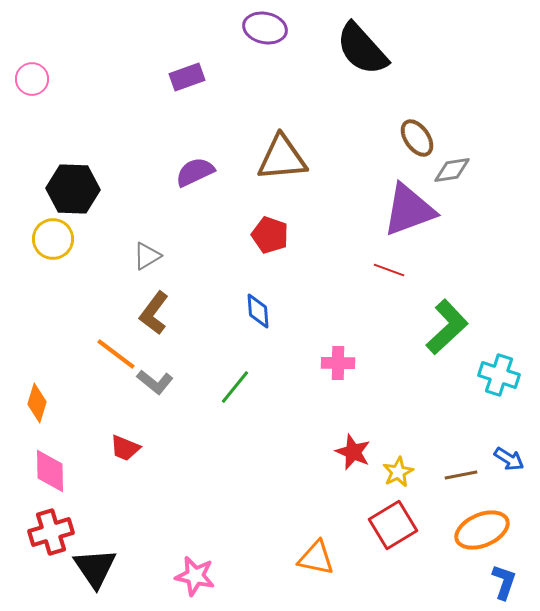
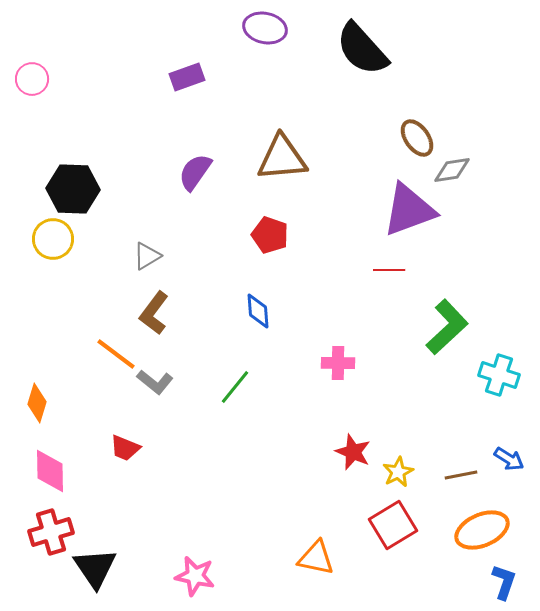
purple semicircle: rotated 30 degrees counterclockwise
red line: rotated 20 degrees counterclockwise
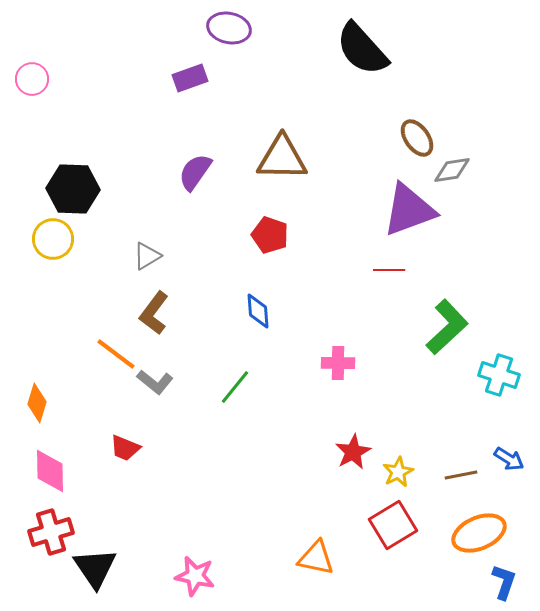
purple ellipse: moved 36 px left
purple rectangle: moved 3 px right, 1 px down
brown triangle: rotated 6 degrees clockwise
red star: rotated 21 degrees clockwise
orange ellipse: moved 3 px left, 3 px down
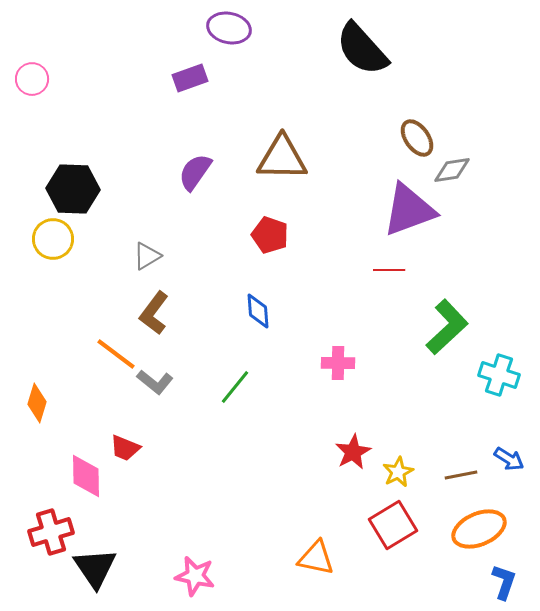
pink diamond: moved 36 px right, 5 px down
orange ellipse: moved 4 px up
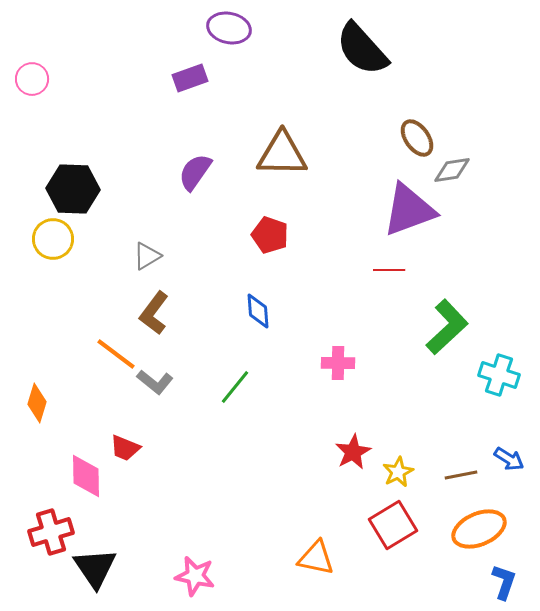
brown triangle: moved 4 px up
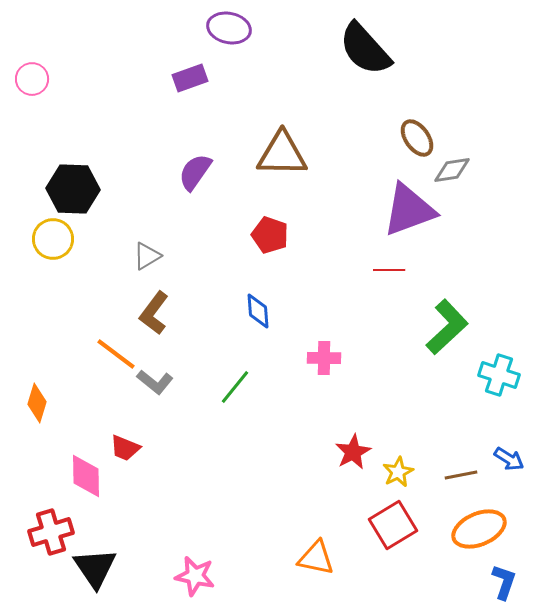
black semicircle: moved 3 px right
pink cross: moved 14 px left, 5 px up
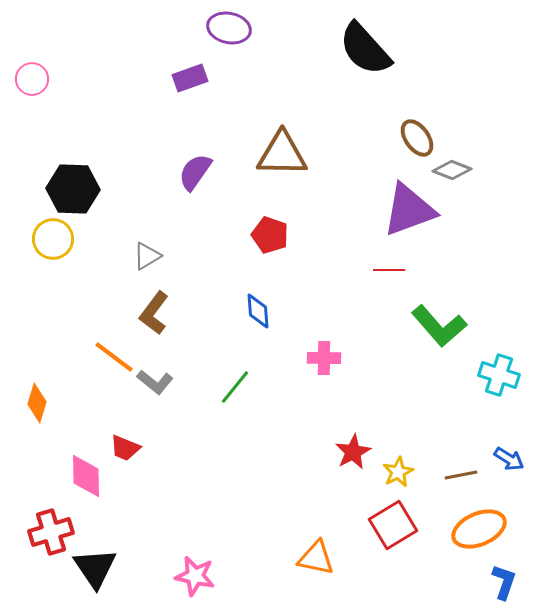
gray diamond: rotated 30 degrees clockwise
green L-shape: moved 8 px left, 1 px up; rotated 92 degrees clockwise
orange line: moved 2 px left, 3 px down
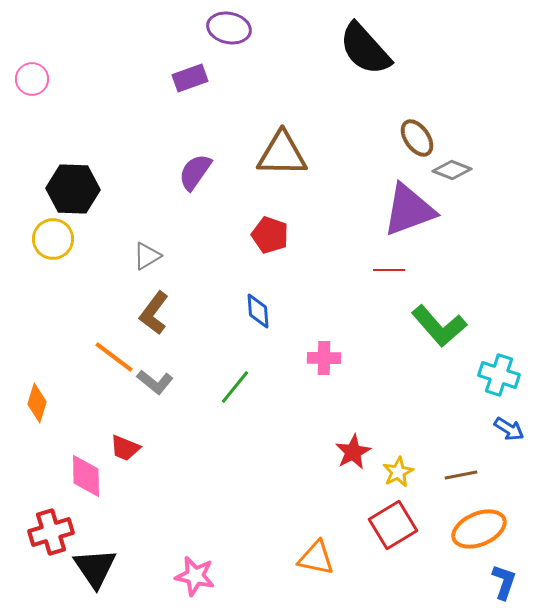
blue arrow: moved 30 px up
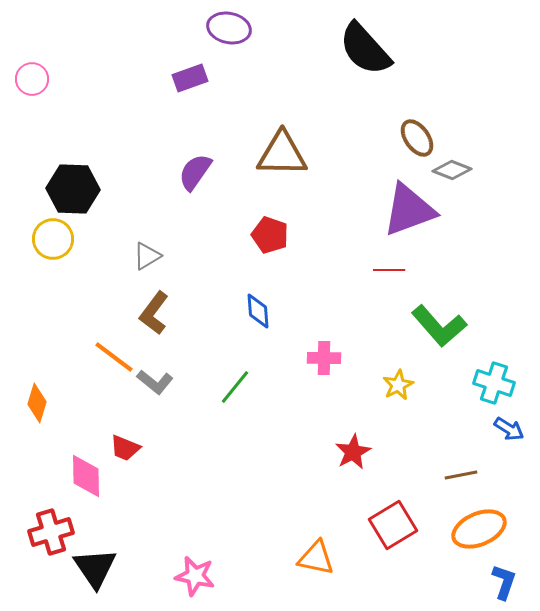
cyan cross: moved 5 px left, 8 px down
yellow star: moved 87 px up
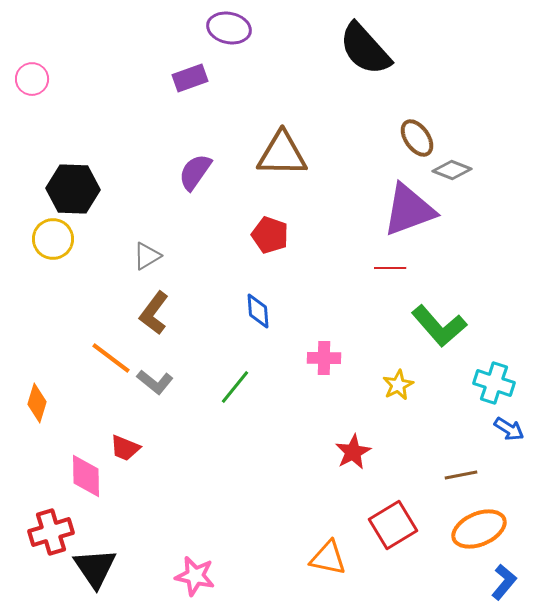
red line: moved 1 px right, 2 px up
orange line: moved 3 px left, 1 px down
orange triangle: moved 12 px right
blue L-shape: rotated 21 degrees clockwise
